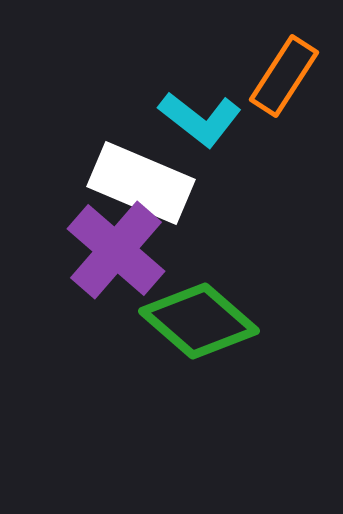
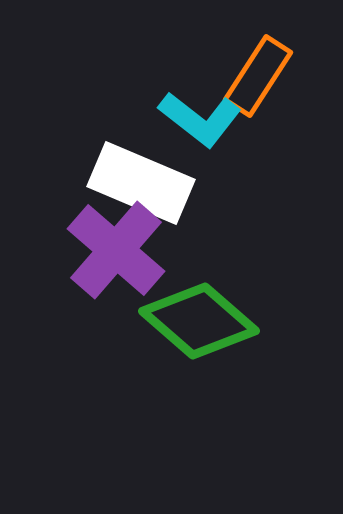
orange rectangle: moved 26 px left
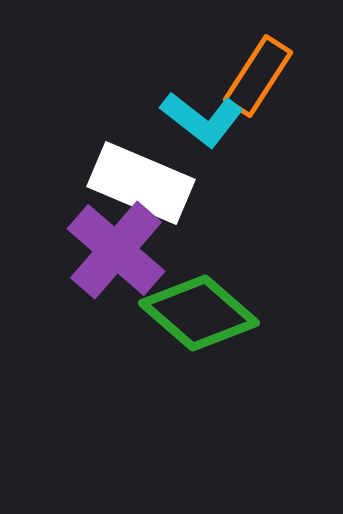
cyan L-shape: moved 2 px right
green diamond: moved 8 px up
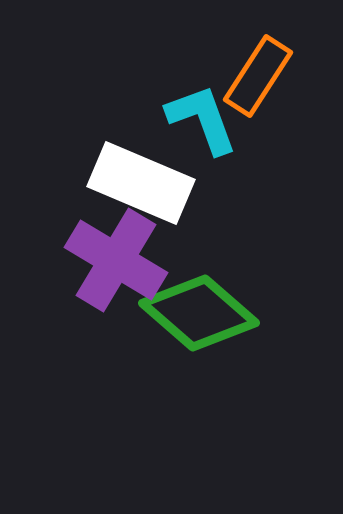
cyan L-shape: rotated 148 degrees counterclockwise
purple cross: moved 10 px down; rotated 10 degrees counterclockwise
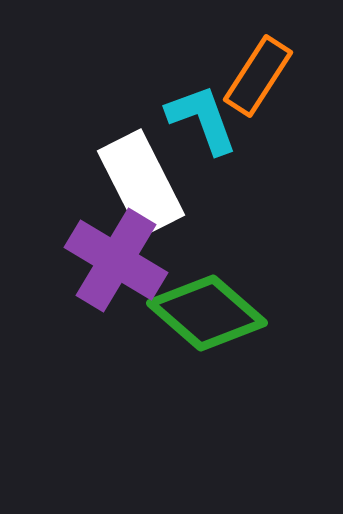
white rectangle: rotated 40 degrees clockwise
green diamond: moved 8 px right
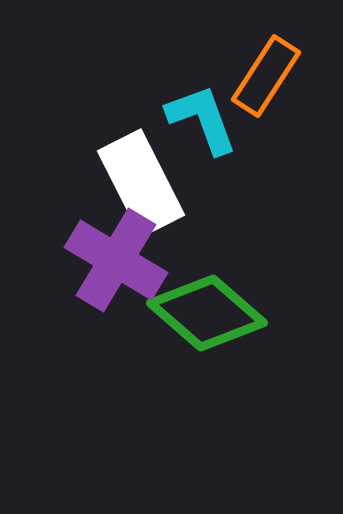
orange rectangle: moved 8 px right
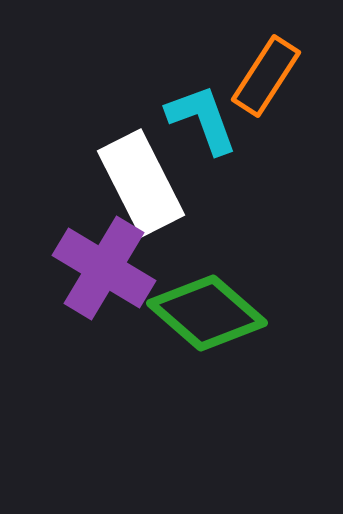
purple cross: moved 12 px left, 8 px down
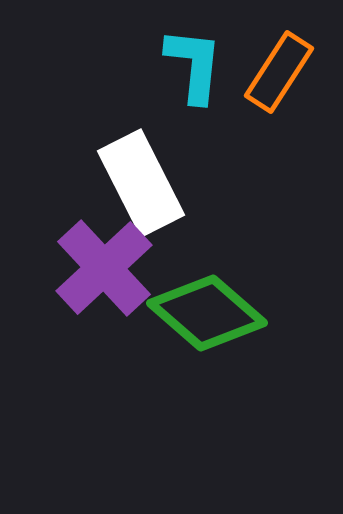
orange rectangle: moved 13 px right, 4 px up
cyan L-shape: moved 8 px left, 54 px up; rotated 26 degrees clockwise
purple cross: rotated 16 degrees clockwise
